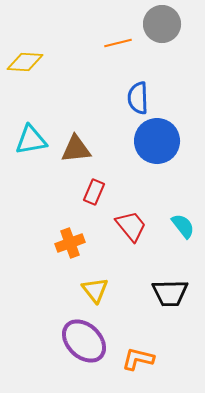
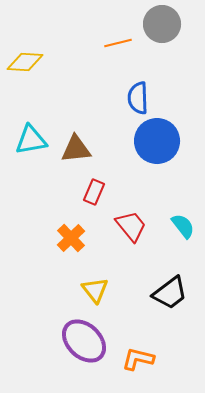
orange cross: moved 1 px right, 5 px up; rotated 24 degrees counterclockwise
black trapezoid: rotated 36 degrees counterclockwise
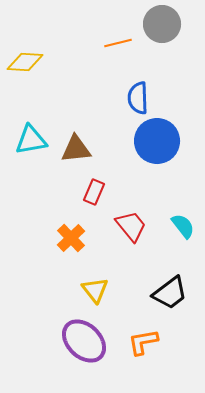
orange L-shape: moved 5 px right, 17 px up; rotated 24 degrees counterclockwise
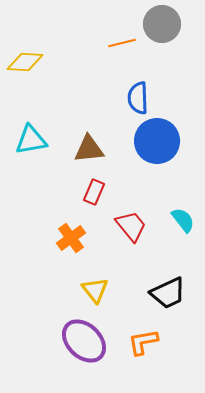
orange line: moved 4 px right
brown triangle: moved 13 px right
cyan semicircle: moved 6 px up
orange cross: rotated 8 degrees clockwise
black trapezoid: moved 2 px left; rotated 12 degrees clockwise
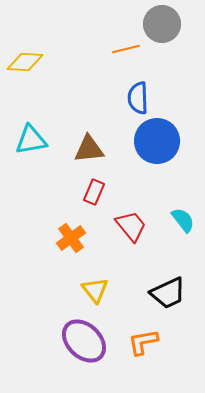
orange line: moved 4 px right, 6 px down
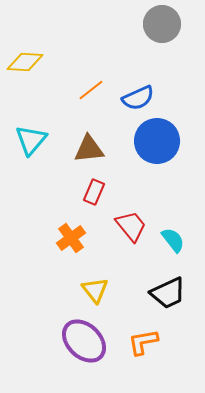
orange line: moved 35 px left, 41 px down; rotated 24 degrees counterclockwise
blue semicircle: rotated 112 degrees counterclockwise
cyan triangle: rotated 40 degrees counterclockwise
cyan semicircle: moved 10 px left, 20 px down
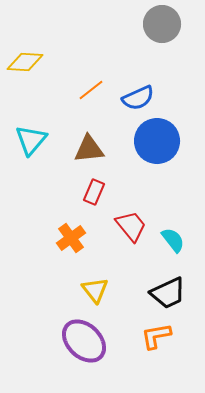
orange L-shape: moved 13 px right, 6 px up
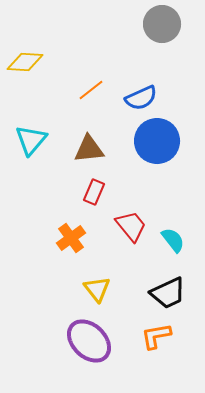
blue semicircle: moved 3 px right
yellow triangle: moved 2 px right, 1 px up
purple ellipse: moved 5 px right
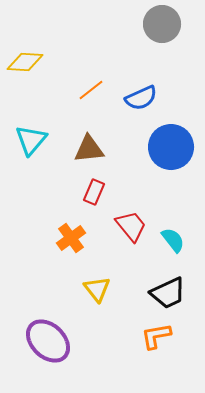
blue circle: moved 14 px right, 6 px down
purple ellipse: moved 41 px left
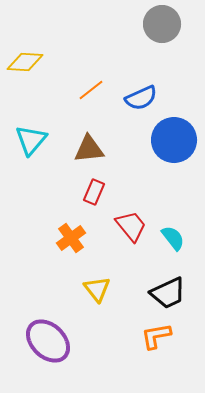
blue circle: moved 3 px right, 7 px up
cyan semicircle: moved 2 px up
